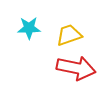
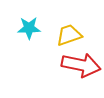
red arrow: moved 5 px right, 3 px up
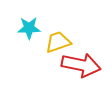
yellow trapezoid: moved 11 px left, 7 px down
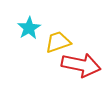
cyan star: rotated 30 degrees counterclockwise
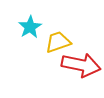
cyan star: moved 1 px right, 1 px up
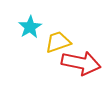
red arrow: moved 2 px up
